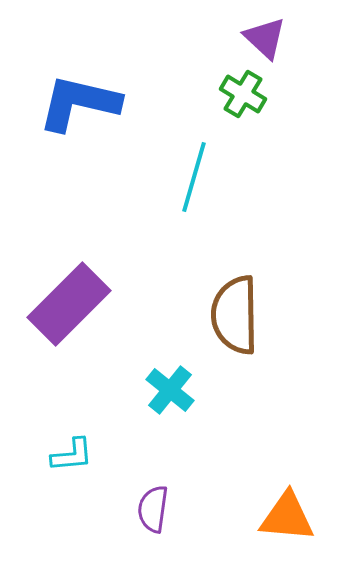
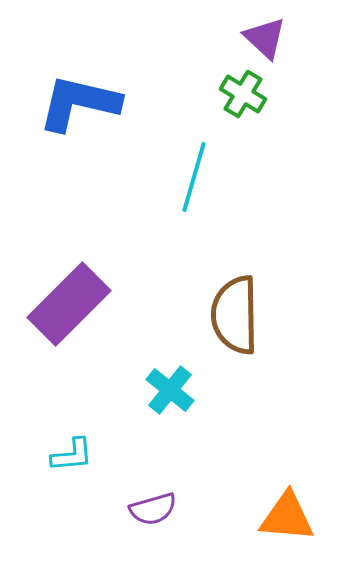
purple semicircle: rotated 114 degrees counterclockwise
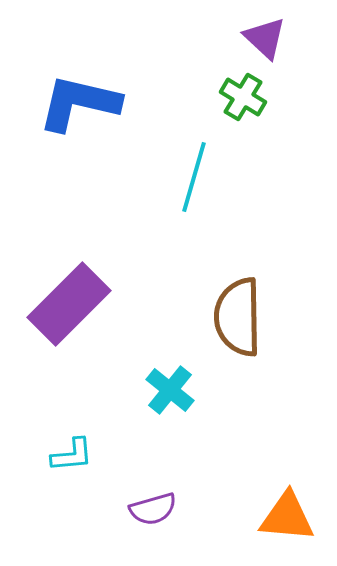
green cross: moved 3 px down
brown semicircle: moved 3 px right, 2 px down
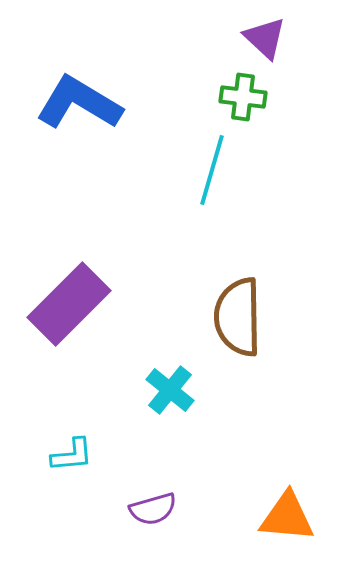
green cross: rotated 24 degrees counterclockwise
blue L-shape: rotated 18 degrees clockwise
cyan line: moved 18 px right, 7 px up
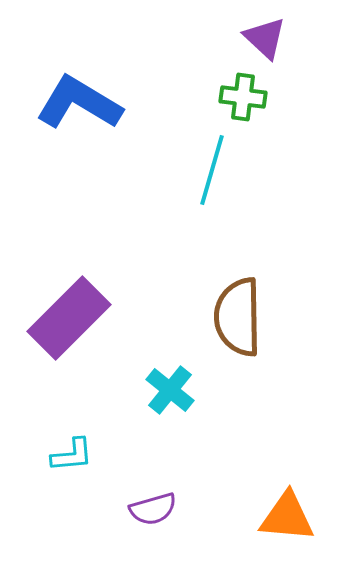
purple rectangle: moved 14 px down
